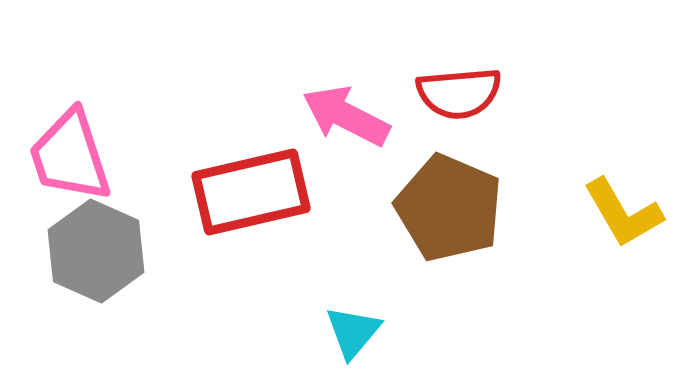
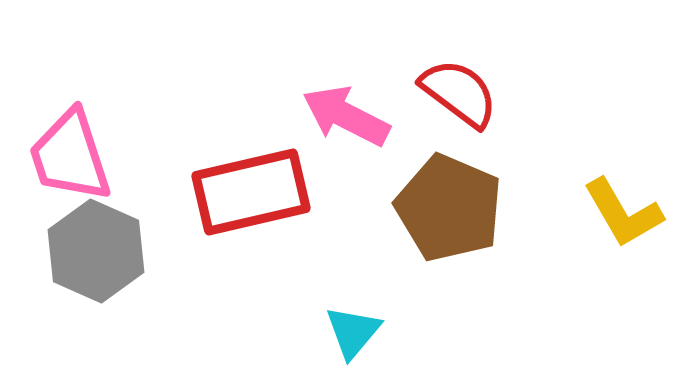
red semicircle: rotated 138 degrees counterclockwise
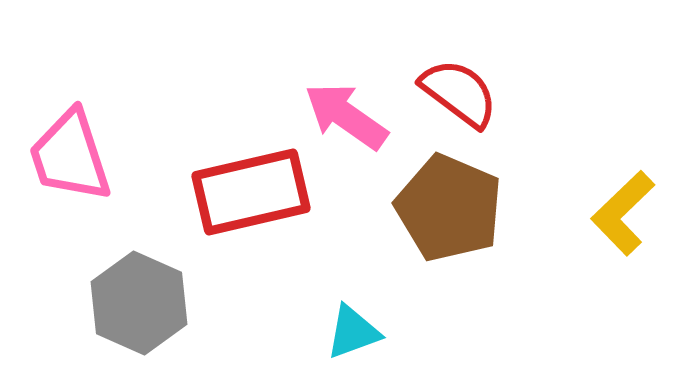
pink arrow: rotated 8 degrees clockwise
yellow L-shape: rotated 76 degrees clockwise
gray hexagon: moved 43 px right, 52 px down
cyan triangle: rotated 30 degrees clockwise
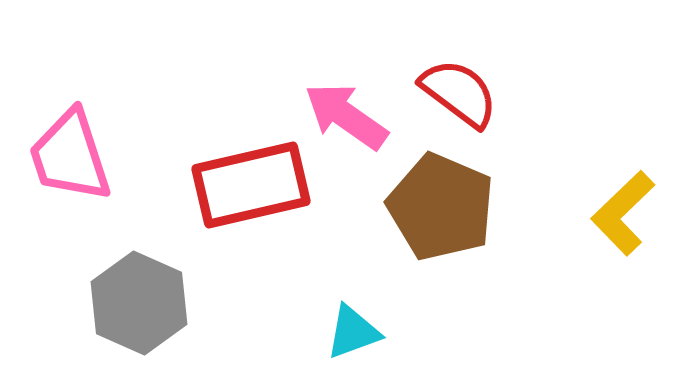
red rectangle: moved 7 px up
brown pentagon: moved 8 px left, 1 px up
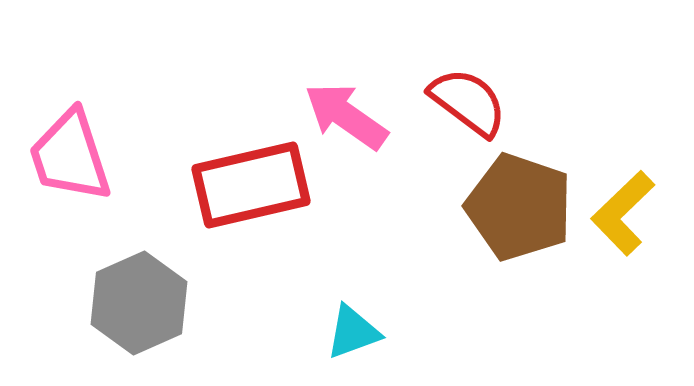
red semicircle: moved 9 px right, 9 px down
brown pentagon: moved 78 px right; rotated 4 degrees counterclockwise
gray hexagon: rotated 12 degrees clockwise
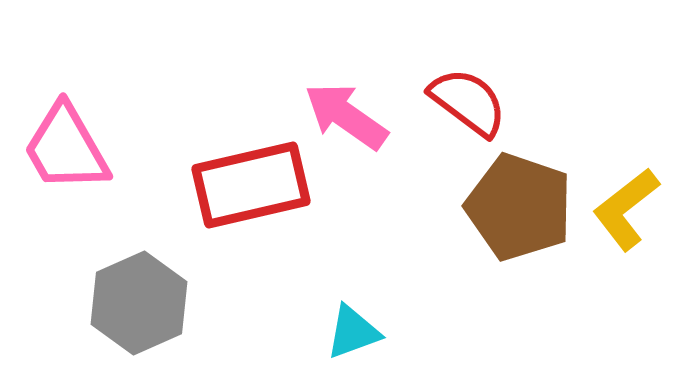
pink trapezoid: moved 4 px left, 8 px up; rotated 12 degrees counterclockwise
yellow L-shape: moved 3 px right, 4 px up; rotated 6 degrees clockwise
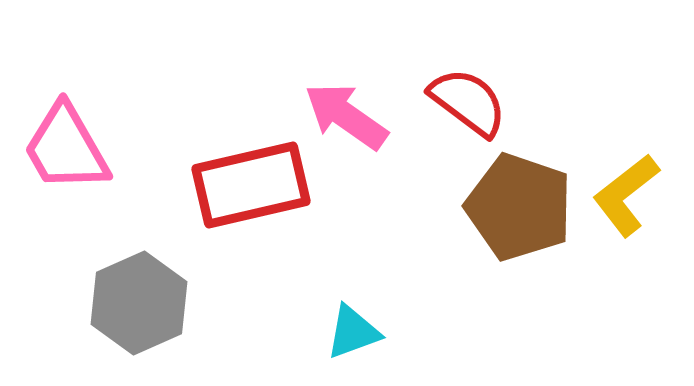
yellow L-shape: moved 14 px up
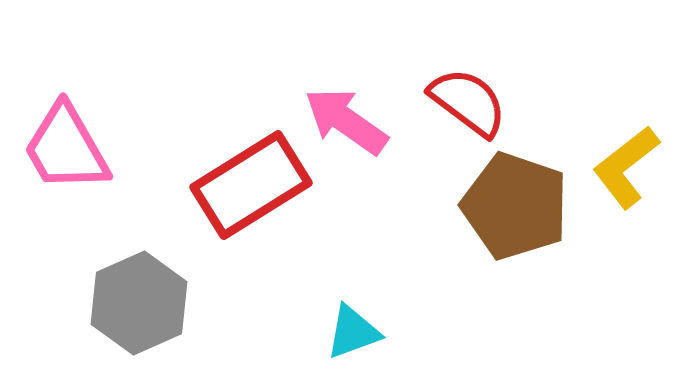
pink arrow: moved 5 px down
red rectangle: rotated 19 degrees counterclockwise
yellow L-shape: moved 28 px up
brown pentagon: moved 4 px left, 1 px up
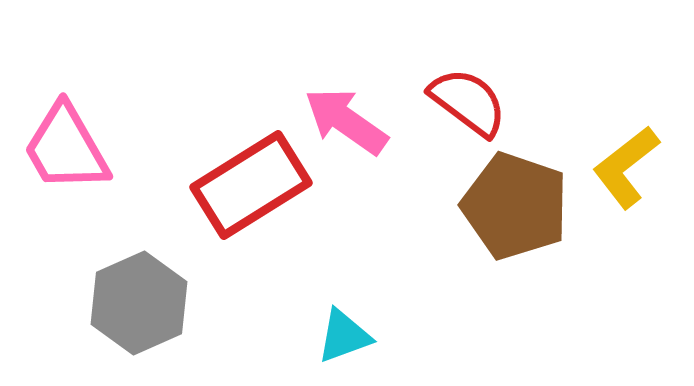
cyan triangle: moved 9 px left, 4 px down
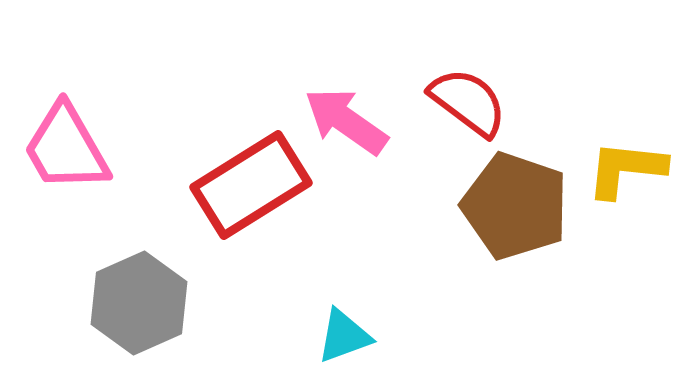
yellow L-shape: moved 2 px down; rotated 44 degrees clockwise
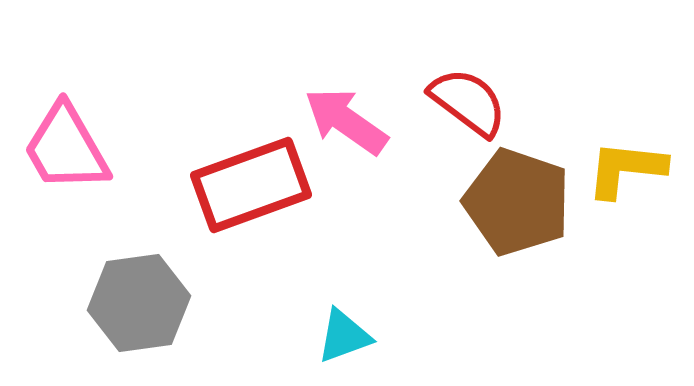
red rectangle: rotated 12 degrees clockwise
brown pentagon: moved 2 px right, 4 px up
gray hexagon: rotated 16 degrees clockwise
